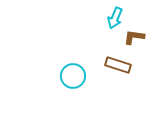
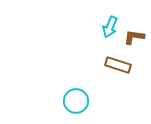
cyan arrow: moved 5 px left, 9 px down
cyan circle: moved 3 px right, 25 px down
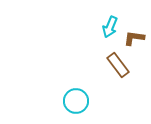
brown L-shape: moved 1 px down
brown rectangle: rotated 35 degrees clockwise
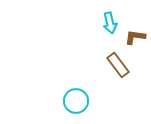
cyan arrow: moved 4 px up; rotated 35 degrees counterclockwise
brown L-shape: moved 1 px right, 1 px up
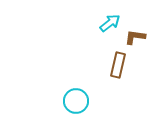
cyan arrow: rotated 115 degrees counterclockwise
brown rectangle: rotated 50 degrees clockwise
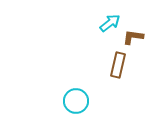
brown L-shape: moved 2 px left
